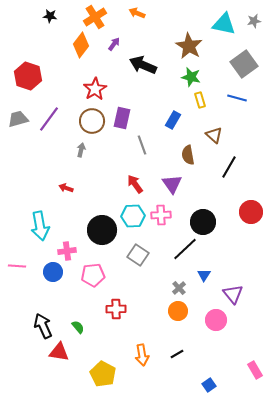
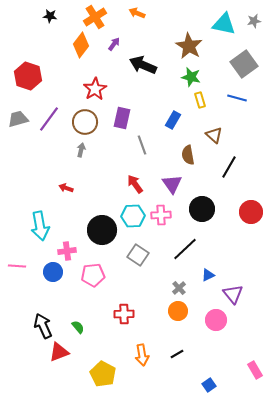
brown circle at (92, 121): moved 7 px left, 1 px down
black circle at (203, 222): moved 1 px left, 13 px up
blue triangle at (204, 275): moved 4 px right; rotated 32 degrees clockwise
red cross at (116, 309): moved 8 px right, 5 px down
red triangle at (59, 352): rotated 30 degrees counterclockwise
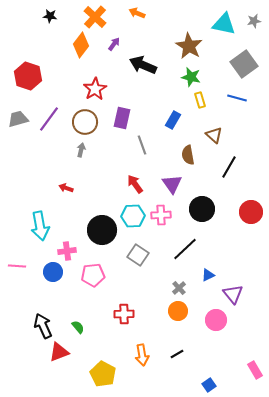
orange cross at (95, 17): rotated 15 degrees counterclockwise
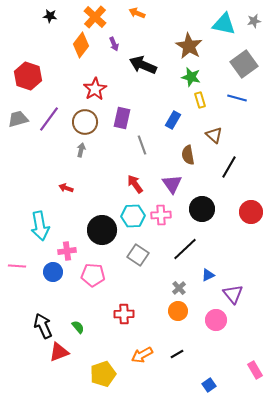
purple arrow at (114, 44): rotated 120 degrees clockwise
pink pentagon at (93, 275): rotated 10 degrees clockwise
orange arrow at (142, 355): rotated 70 degrees clockwise
yellow pentagon at (103, 374): rotated 25 degrees clockwise
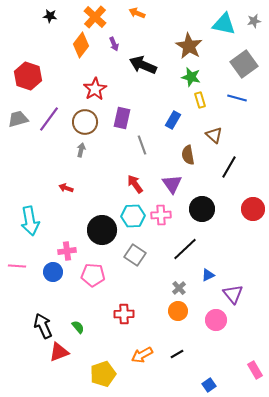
red circle at (251, 212): moved 2 px right, 3 px up
cyan arrow at (40, 226): moved 10 px left, 5 px up
gray square at (138, 255): moved 3 px left
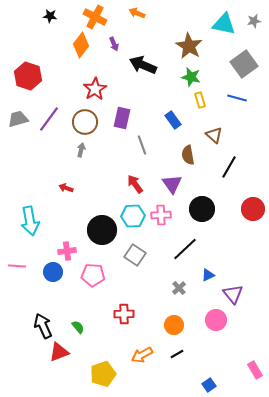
orange cross at (95, 17): rotated 15 degrees counterclockwise
blue rectangle at (173, 120): rotated 66 degrees counterclockwise
orange circle at (178, 311): moved 4 px left, 14 px down
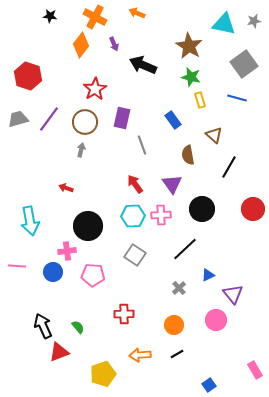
black circle at (102, 230): moved 14 px left, 4 px up
orange arrow at (142, 355): moved 2 px left; rotated 25 degrees clockwise
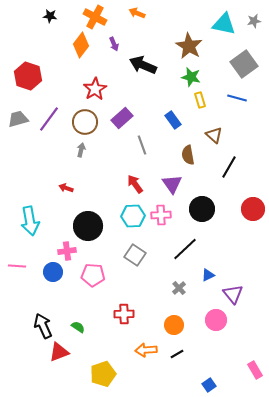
purple rectangle at (122, 118): rotated 35 degrees clockwise
green semicircle at (78, 327): rotated 16 degrees counterclockwise
orange arrow at (140, 355): moved 6 px right, 5 px up
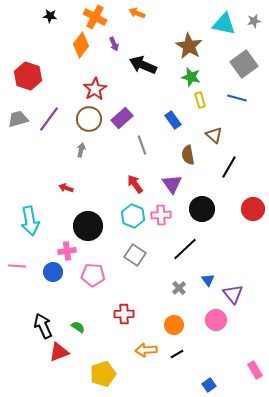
brown circle at (85, 122): moved 4 px right, 3 px up
cyan hexagon at (133, 216): rotated 25 degrees clockwise
blue triangle at (208, 275): moved 5 px down; rotated 40 degrees counterclockwise
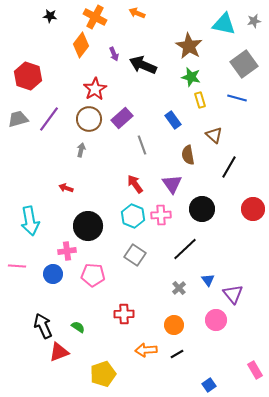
purple arrow at (114, 44): moved 10 px down
blue circle at (53, 272): moved 2 px down
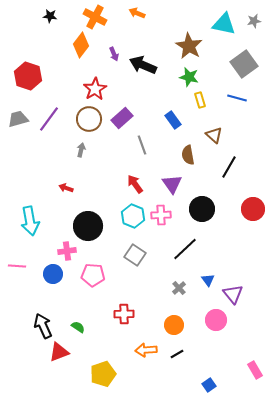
green star at (191, 77): moved 2 px left
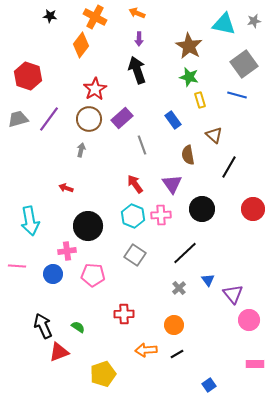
purple arrow at (114, 54): moved 25 px right, 15 px up; rotated 24 degrees clockwise
black arrow at (143, 65): moved 6 px left, 5 px down; rotated 48 degrees clockwise
blue line at (237, 98): moved 3 px up
black line at (185, 249): moved 4 px down
pink circle at (216, 320): moved 33 px right
pink rectangle at (255, 370): moved 6 px up; rotated 60 degrees counterclockwise
